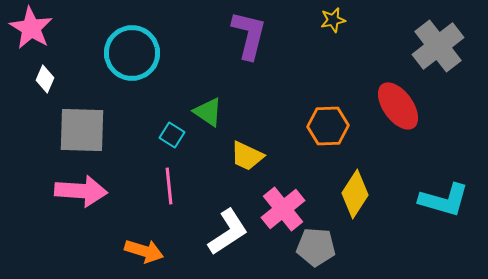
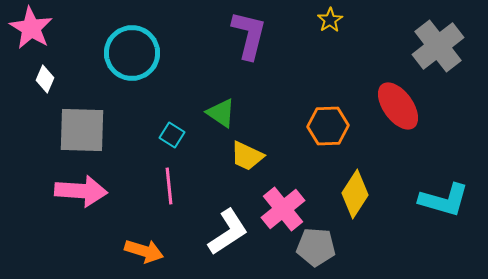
yellow star: moved 3 px left; rotated 20 degrees counterclockwise
green triangle: moved 13 px right, 1 px down
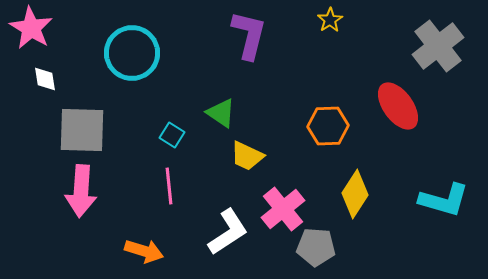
white diamond: rotated 32 degrees counterclockwise
pink arrow: rotated 90 degrees clockwise
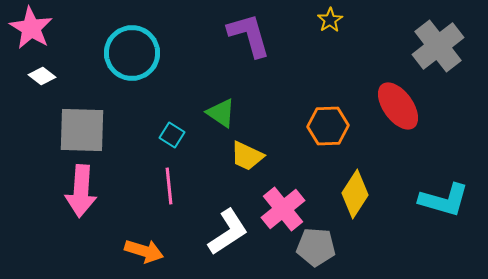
purple L-shape: rotated 30 degrees counterclockwise
white diamond: moved 3 px left, 3 px up; rotated 44 degrees counterclockwise
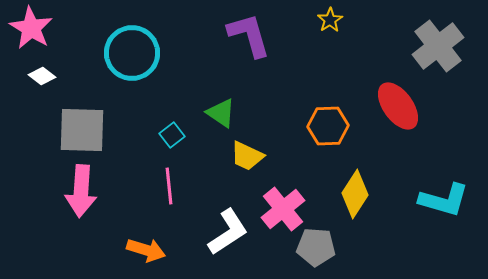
cyan square: rotated 20 degrees clockwise
orange arrow: moved 2 px right, 1 px up
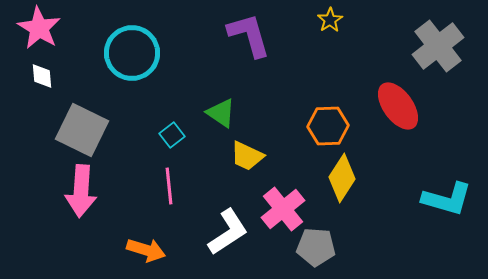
pink star: moved 8 px right
white diamond: rotated 48 degrees clockwise
gray square: rotated 24 degrees clockwise
yellow diamond: moved 13 px left, 16 px up
cyan L-shape: moved 3 px right, 1 px up
